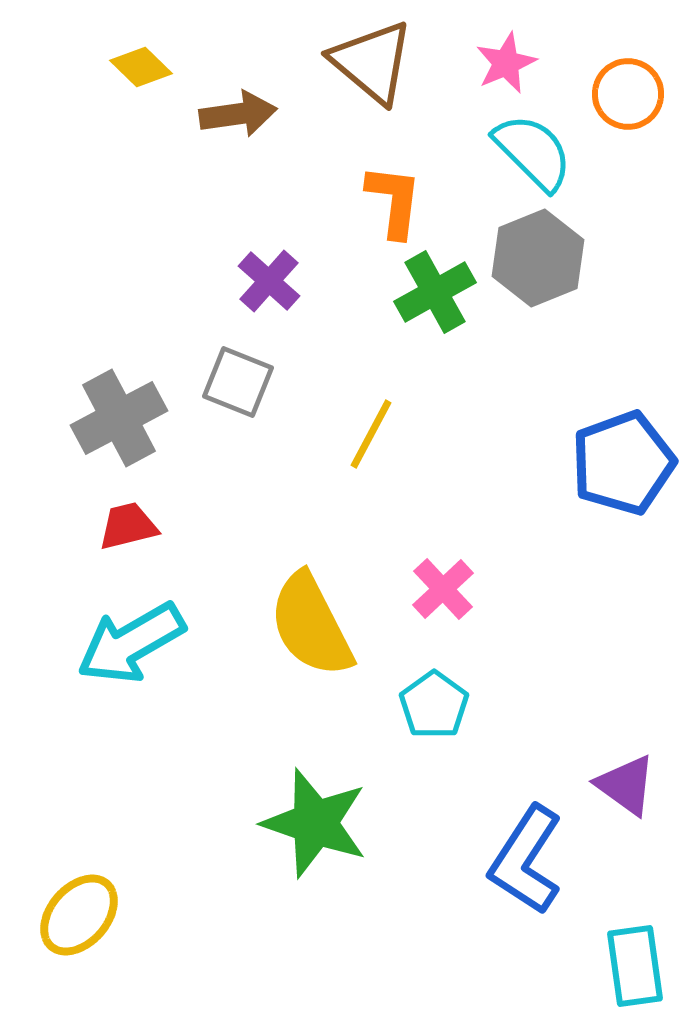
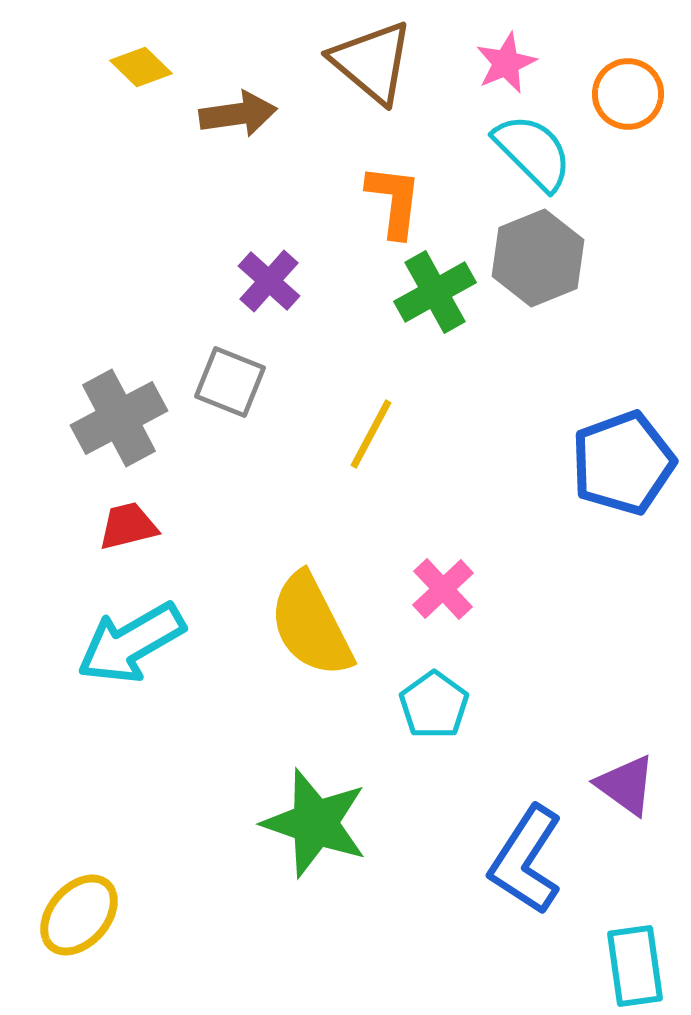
gray square: moved 8 px left
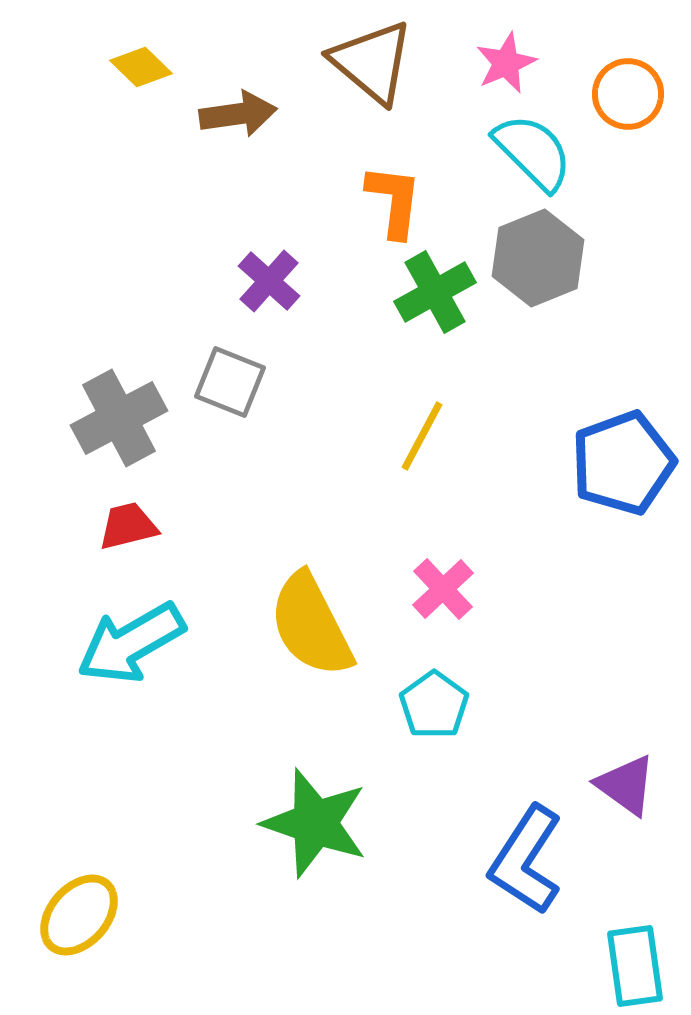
yellow line: moved 51 px right, 2 px down
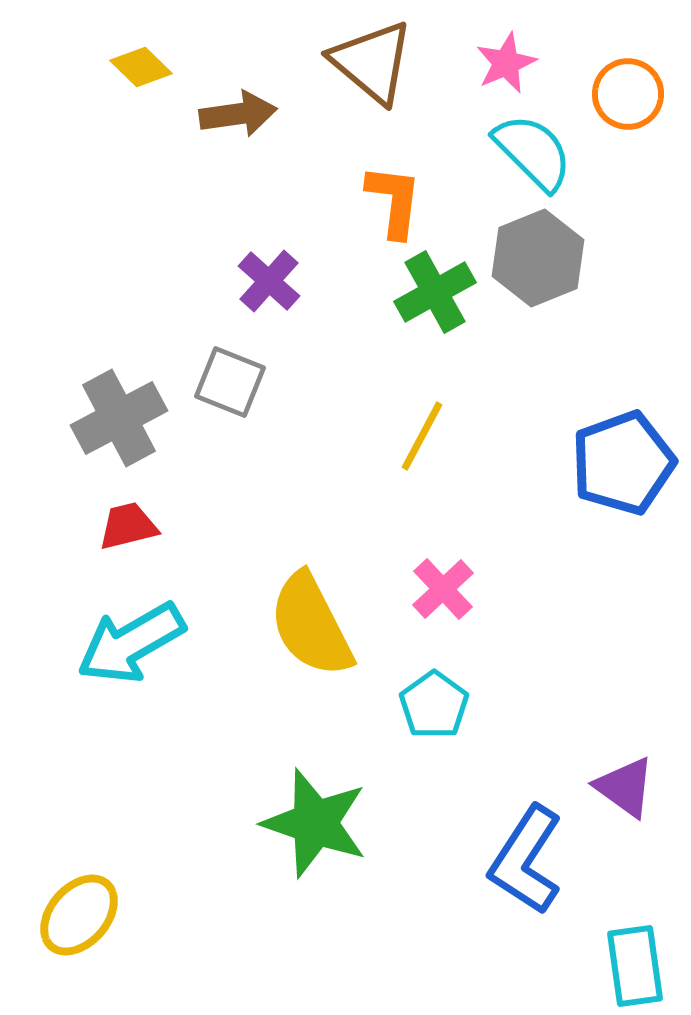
purple triangle: moved 1 px left, 2 px down
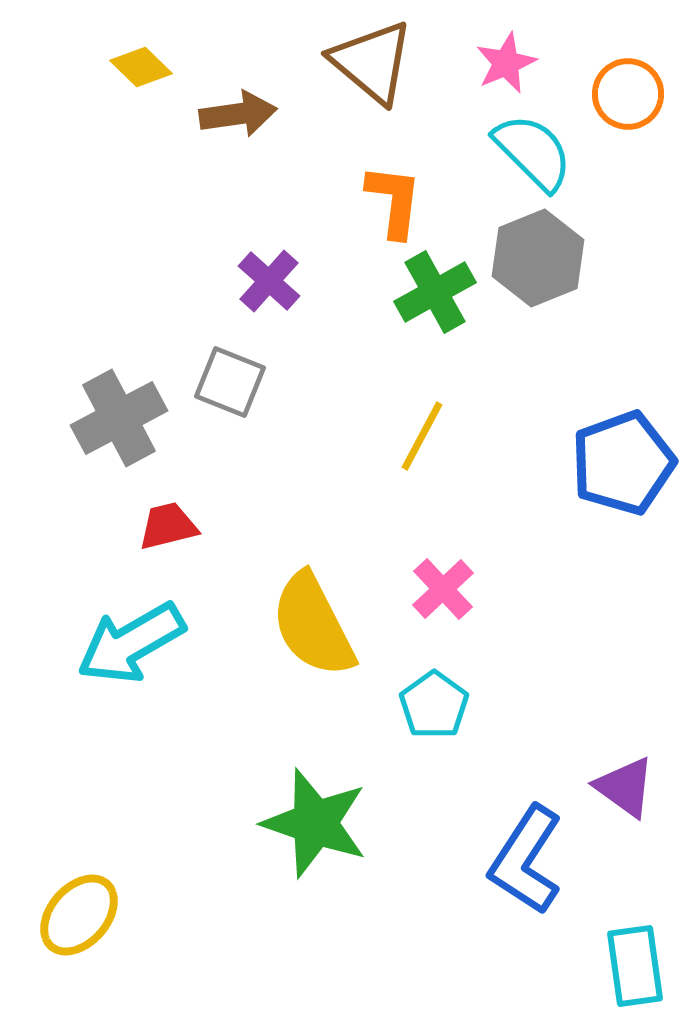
red trapezoid: moved 40 px right
yellow semicircle: moved 2 px right
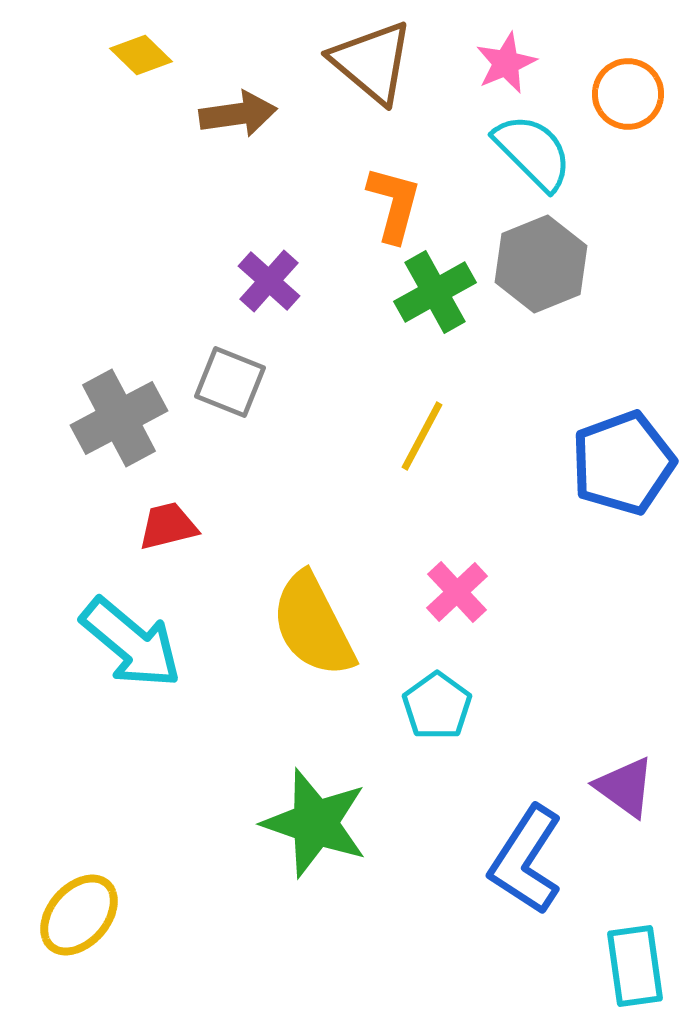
yellow diamond: moved 12 px up
orange L-shape: moved 3 px down; rotated 8 degrees clockwise
gray hexagon: moved 3 px right, 6 px down
pink cross: moved 14 px right, 3 px down
cyan arrow: rotated 110 degrees counterclockwise
cyan pentagon: moved 3 px right, 1 px down
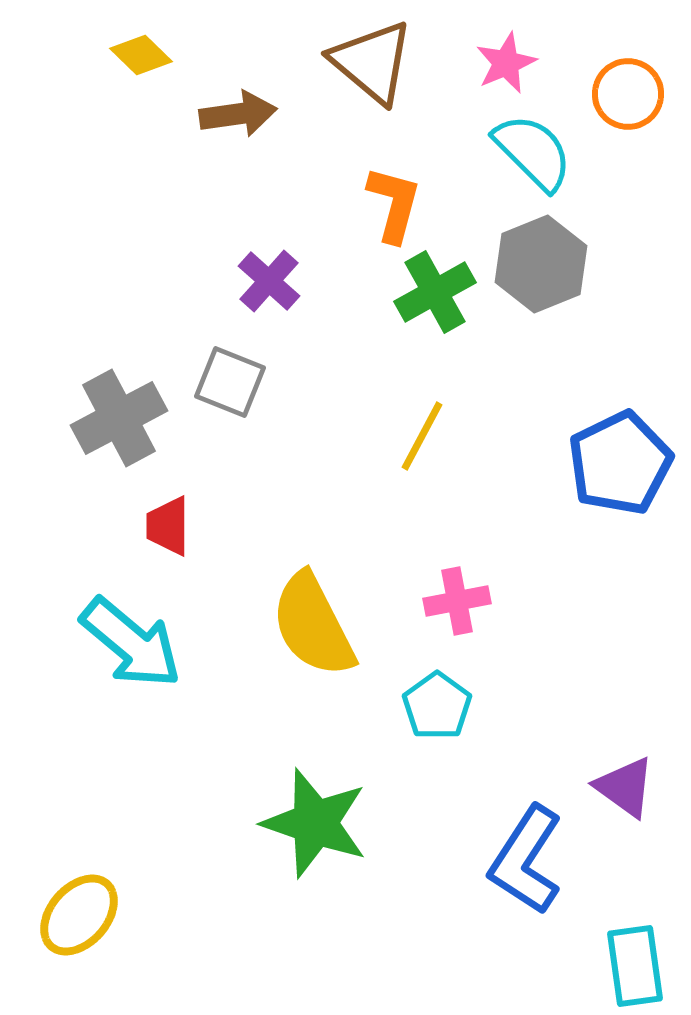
blue pentagon: moved 3 px left; rotated 6 degrees counterclockwise
red trapezoid: rotated 76 degrees counterclockwise
pink cross: moved 9 px down; rotated 32 degrees clockwise
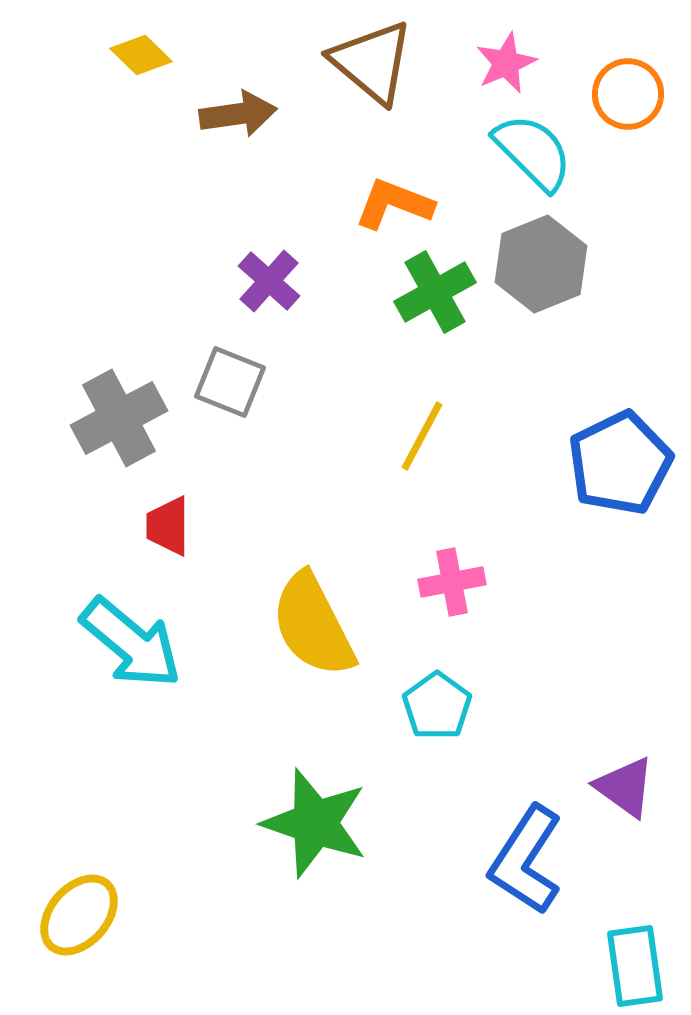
orange L-shape: rotated 84 degrees counterclockwise
pink cross: moved 5 px left, 19 px up
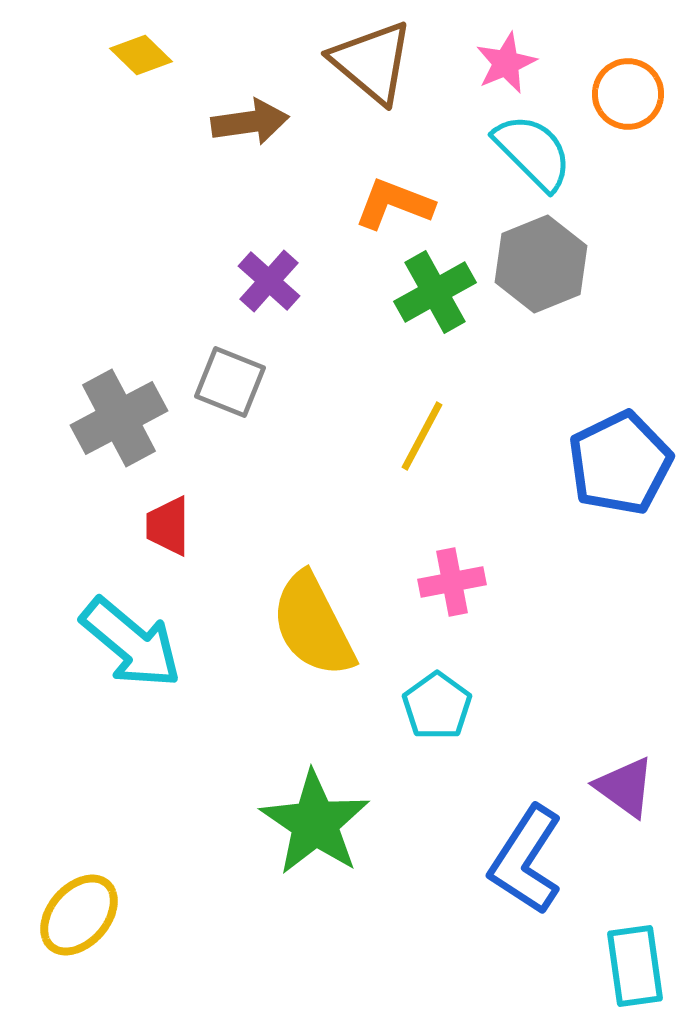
brown arrow: moved 12 px right, 8 px down
green star: rotated 15 degrees clockwise
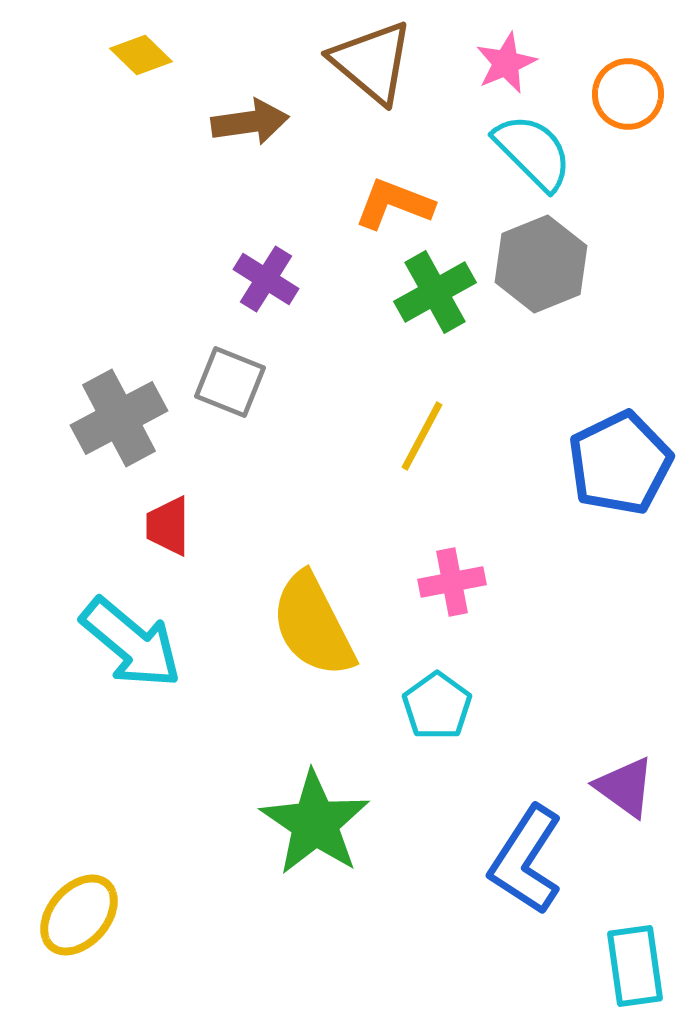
purple cross: moved 3 px left, 2 px up; rotated 10 degrees counterclockwise
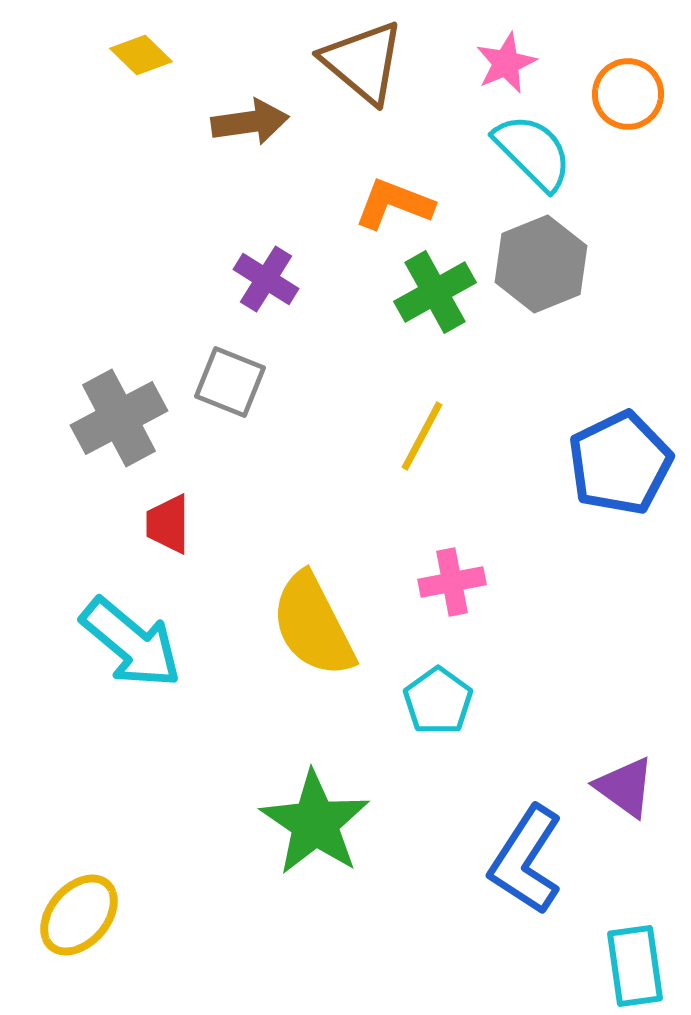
brown triangle: moved 9 px left
red trapezoid: moved 2 px up
cyan pentagon: moved 1 px right, 5 px up
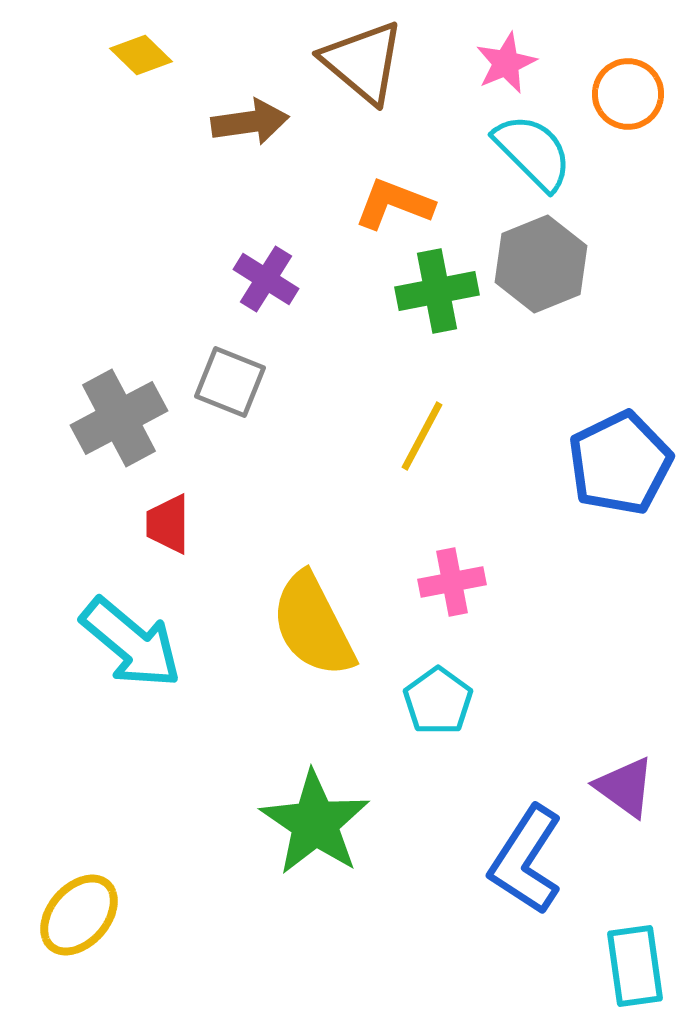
green cross: moved 2 px right, 1 px up; rotated 18 degrees clockwise
